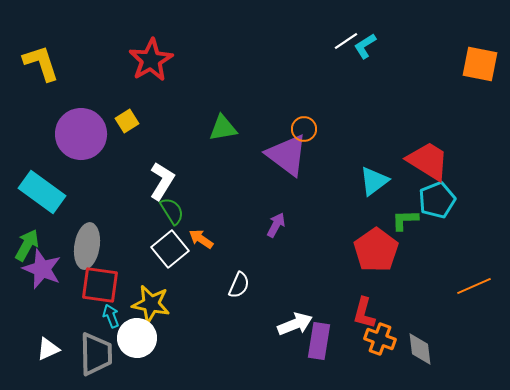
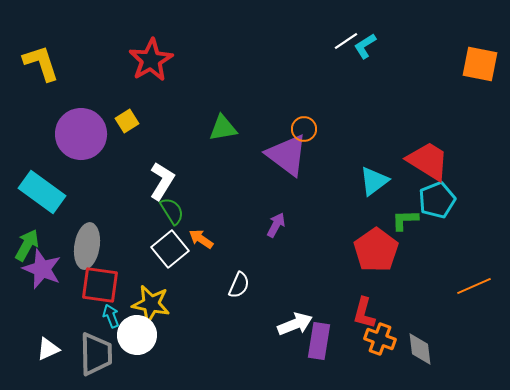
white circle: moved 3 px up
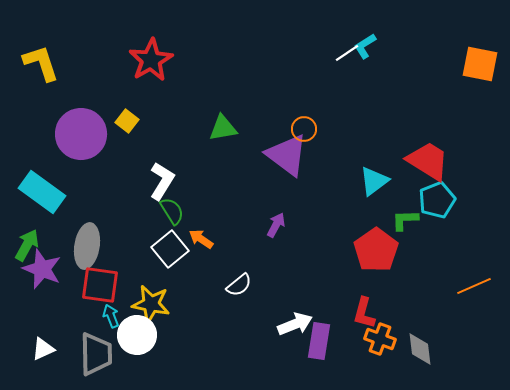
white line: moved 1 px right, 12 px down
yellow square: rotated 20 degrees counterclockwise
white semicircle: rotated 28 degrees clockwise
white triangle: moved 5 px left
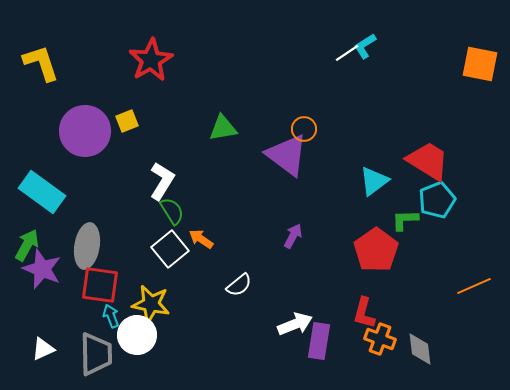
yellow square: rotated 30 degrees clockwise
purple circle: moved 4 px right, 3 px up
purple arrow: moved 17 px right, 11 px down
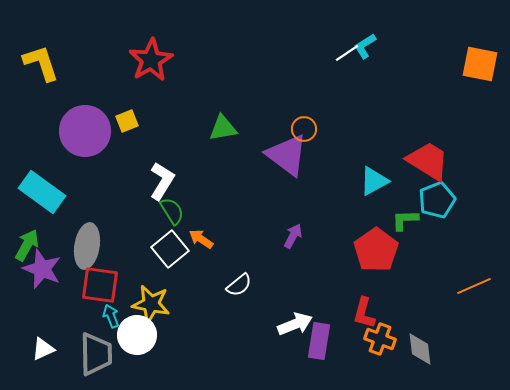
cyan triangle: rotated 8 degrees clockwise
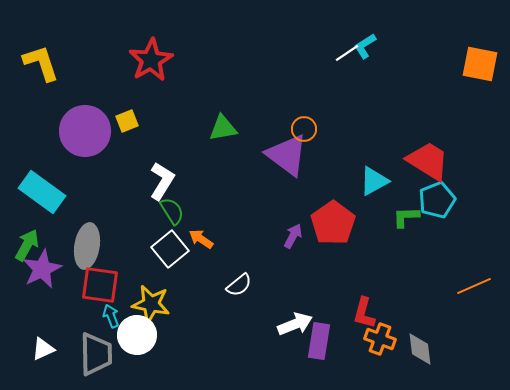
green L-shape: moved 1 px right, 3 px up
red pentagon: moved 43 px left, 27 px up
purple star: rotated 24 degrees clockwise
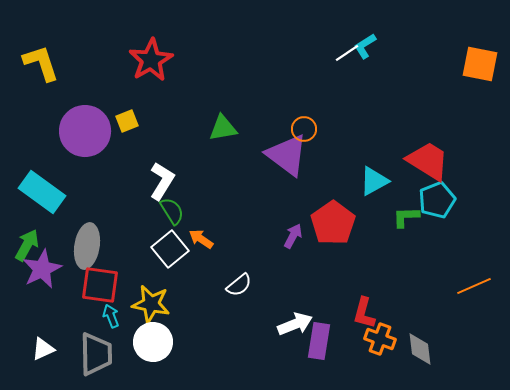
white circle: moved 16 px right, 7 px down
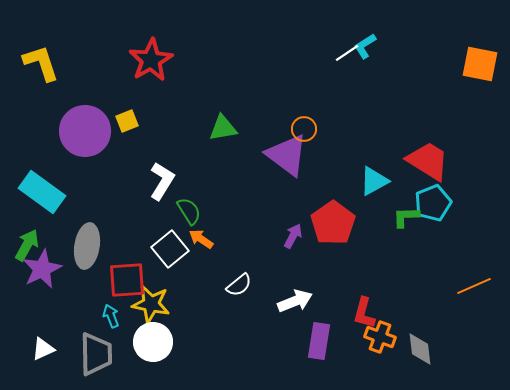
cyan pentagon: moved 4 px left, 3 px down
green semicircle: moved 17 px right
red square: moved 27 px right, 5 px up; rotated 12 degrees counterclockwise
white arrow: moved 23 px up
orange cross: moved 2 px up
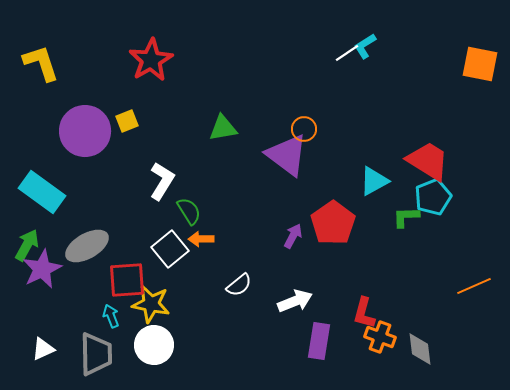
cyan pentagon: moved 6 px up
orange arrow: rotated 35 degrees counterclockwise
gray ellipse: rotated 51 degrees clockwise
white circle: moved 1 px right, 3 px down
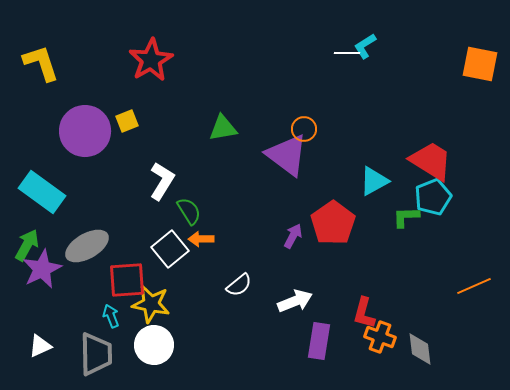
white line: rotated 35 degrees clockwise
red trapezoid: moved 3 px right
white triangle: moved 3 px left, 3 px up
